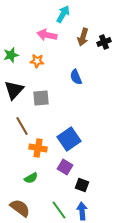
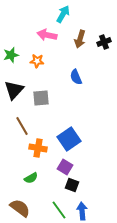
brown arrow: moved 3 px left, 2 px down
black square: moved 10 px left
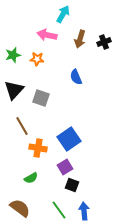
green star: moved 2 px right
orange star: moved 2 px up
gray square: rotated 24 degrees clockwise
purple square: rotated 28 degrees clockwise
blue arrow: moved 2 px right
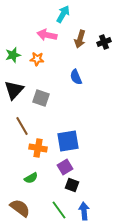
blue square: moved 1 px left, 2 px down; rotated 25 degrees clockwise
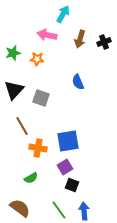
green star: moved 2 px up
blue semicircle: moved 2 px right, 5 px down
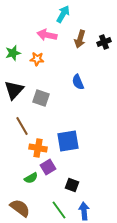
purple square: moved 17 px left
